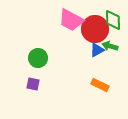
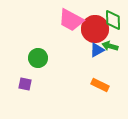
purple square: moved 8 px left
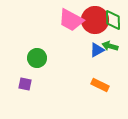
red circle: moved 9 px up
green circle: moved 1 px left
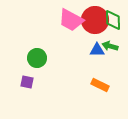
blue triangle: rotated 28 degrees clockwise
purple square: moved 2 px right, 2 px up
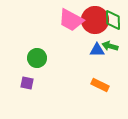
purple square: moved 1 px down
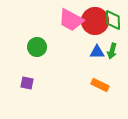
red circle: moved 1 px down
green arrow: moved 2 px right, 5 px down; rotated 91 degrees counterclockwise
blue triangle: moved 2 px down
green circle: moved 11 px up
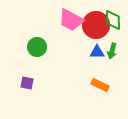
red circle: moved 1 px right, 4 px down
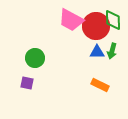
red circle: moved 1 px down
green circle: moved 2 px left, 11 px down
